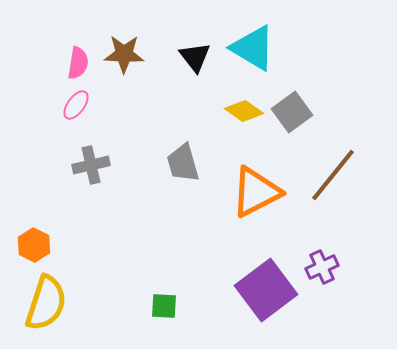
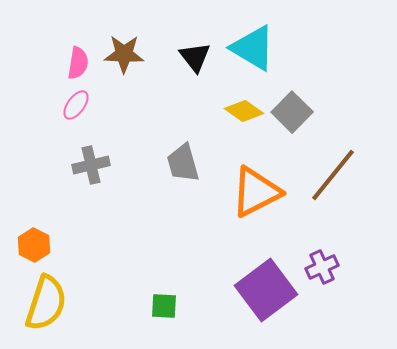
gray square: rotated 9 degrees counterclockwise
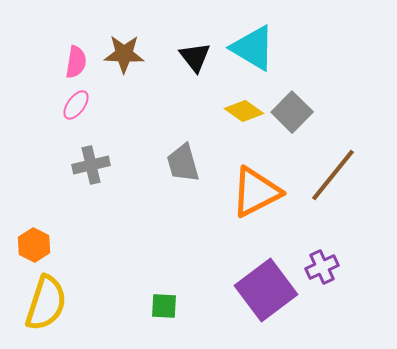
pink semicircle: moved 2 px left, 1 px up
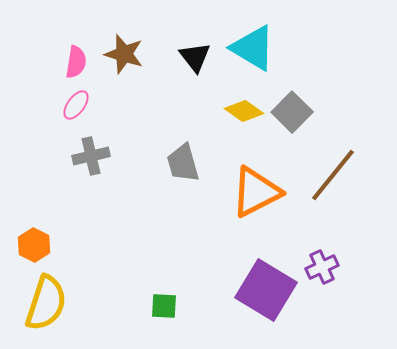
brown star: rotated 15 degrees clockwise
gray cross: moved 9 px up
purple square: rotated 22 degrees counterclockwise
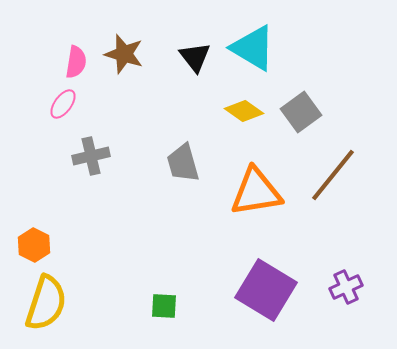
pink ellipse: moved 13 px left, 1 px up
gray square: moved 9 px right; rotated 9 degrees clockwise
orange triangle: rotated 18 degrees clockwise
purple cross: moved 24 px right, 20 px down
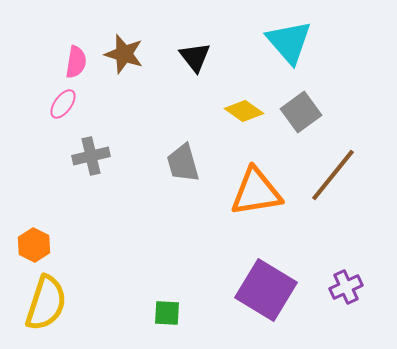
cyan triangle: moved 36 px right, 6 px up; rotated 18 degrees clockwise
green square: moved 3 px right, 7 px down
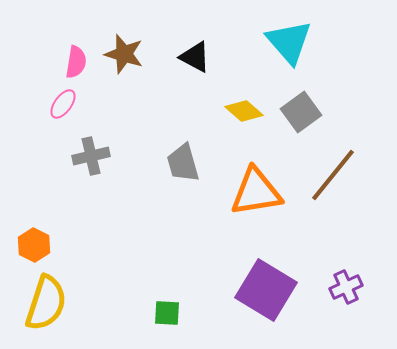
black triangle: rotated 24 degrees counterclockwise
yellow diamond: rotated 6 degrees clockwise
